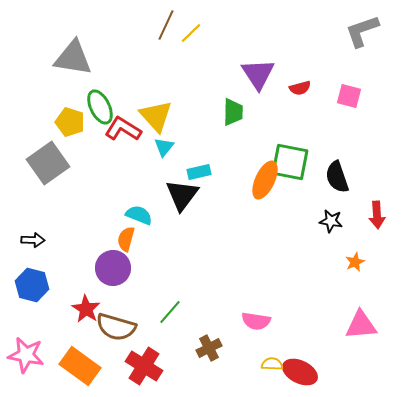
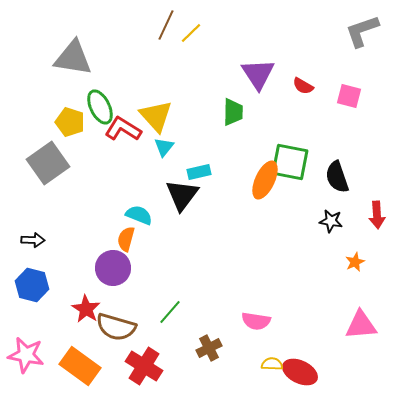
red semicircle: moved 3 px right, 2 px up; rotated 45 degrees clockwise
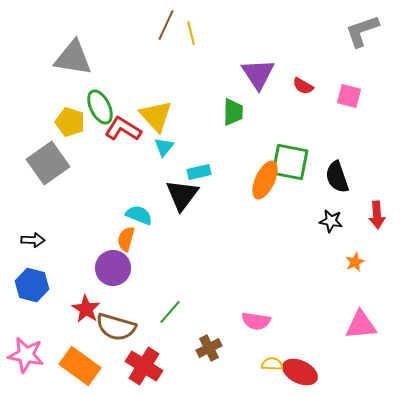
yellow line: rotated 60 degrees counterclockwise
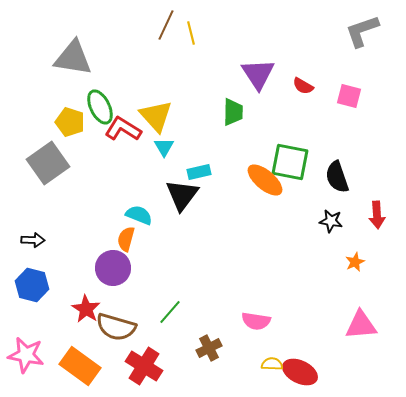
cyan triangle: rotated 10 degrees counterclockwise
orange ellipse: rotated 75 degrees counterclockwise
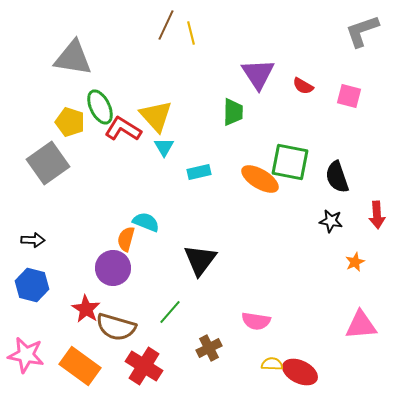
orange ellipse: moved 5 px left, 1 px up; rotated 9 degrees counterclockwise
black triangle: moved 18 px right, 65 px down
cyan semicircle: moved 7 px right, 7 px down
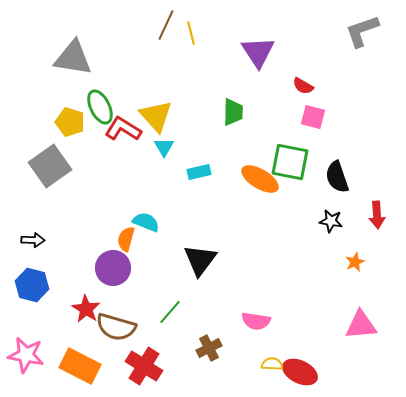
purple triangle: moved 22 px up
pink square: moved 36 px left, 21 px down
gray square: moved 2 px right, 3 px down
orange rectangle: rotated 9 degrees counterclockwise
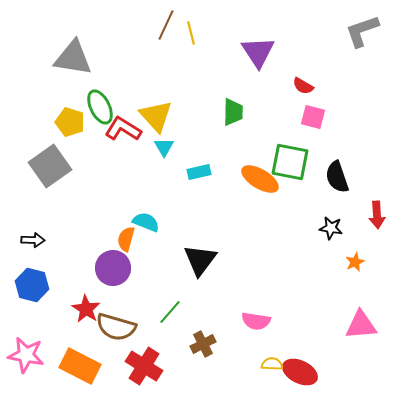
black star: moved 7 px down
brown cross: moved 6 px left, 4 px up
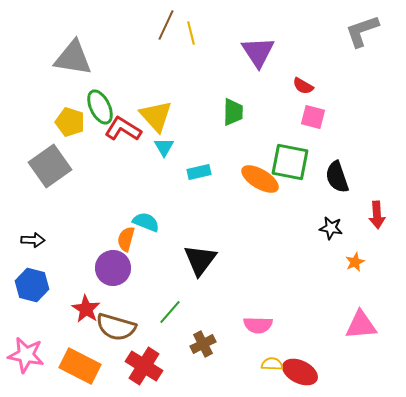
pink semicircle: moved 2 px right, 4 px down; rotated 8 degrees counterclockwise
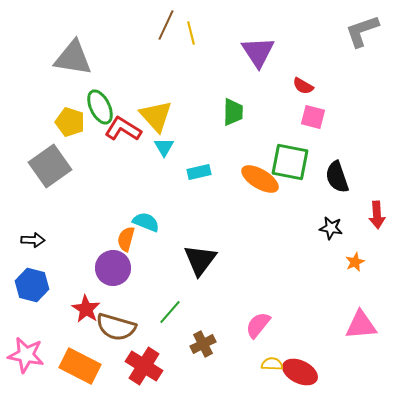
pink semicircle: rotated 128 degrees clockwise
